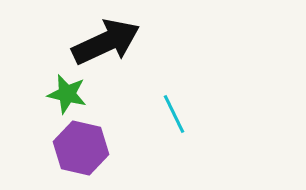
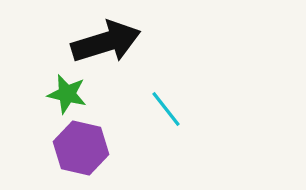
black arrow: rotated 8 degrees clockwise
cyan line: moved 8 px left, 5 px up; rotated 12 degrees counterclockwise
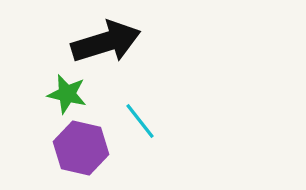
cyan line: moved 26 px left, 12 px down
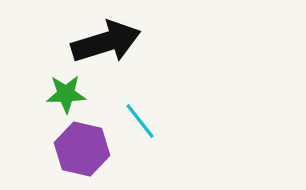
green star: moved 1 px left; rotated 15 degrees counterclockwise
purple hexagon: moved 1 px right, 1 px down
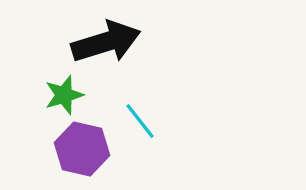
green star: moved 2 px left, 1 px down; rotated 15 degrees counterclockwise
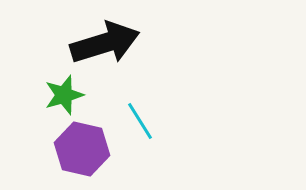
black arrow: moved 1 px left, 1 px down
cyan line: rotated 6 degrees clockwise
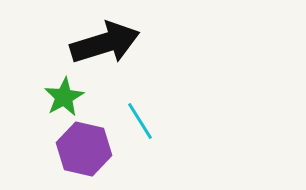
green star: moved 2 px down; rotated 12 degrees counterclockwise
purple hexagon: moved 2 px right
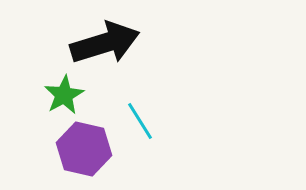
green star: moved 2 px up
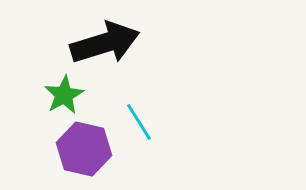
cyan line: moved 1 px left, 1 px down
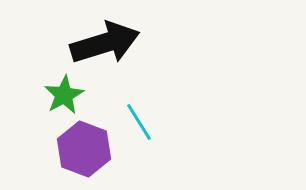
purple hexagon: rotated 8 degrees clockwise
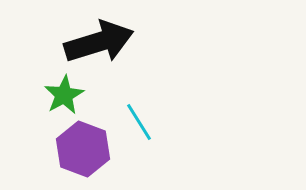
black arrow: moved 6 px left, 1 px up
purple hexagon: moved 1 px left
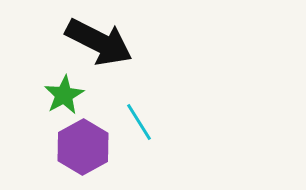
black arrow: rotated 44 degrees clockwise
purple hexagon: moved 2 px up; rotated 10 degrees clockwise
